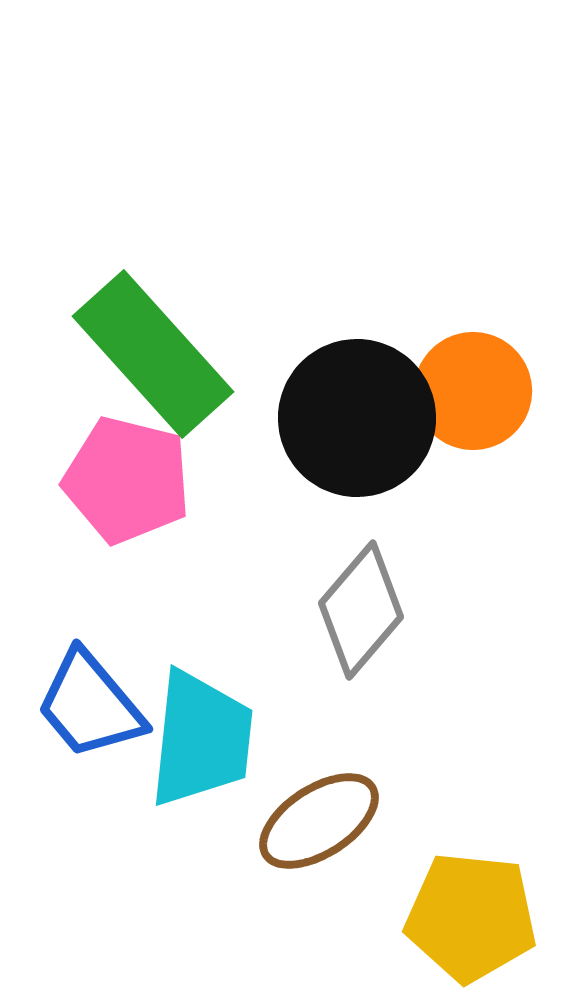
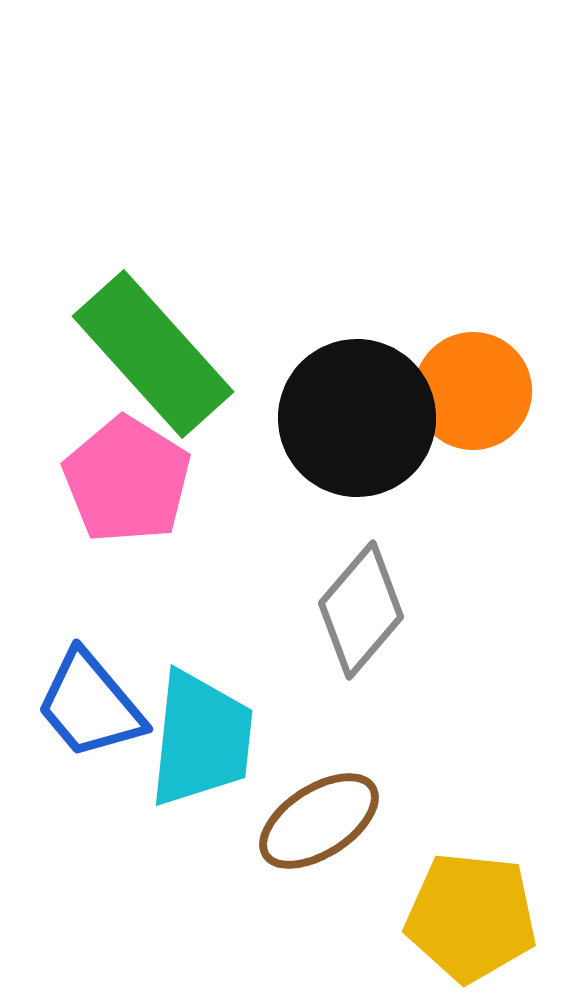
pink pentagon: rotated 18 degrees clockwise
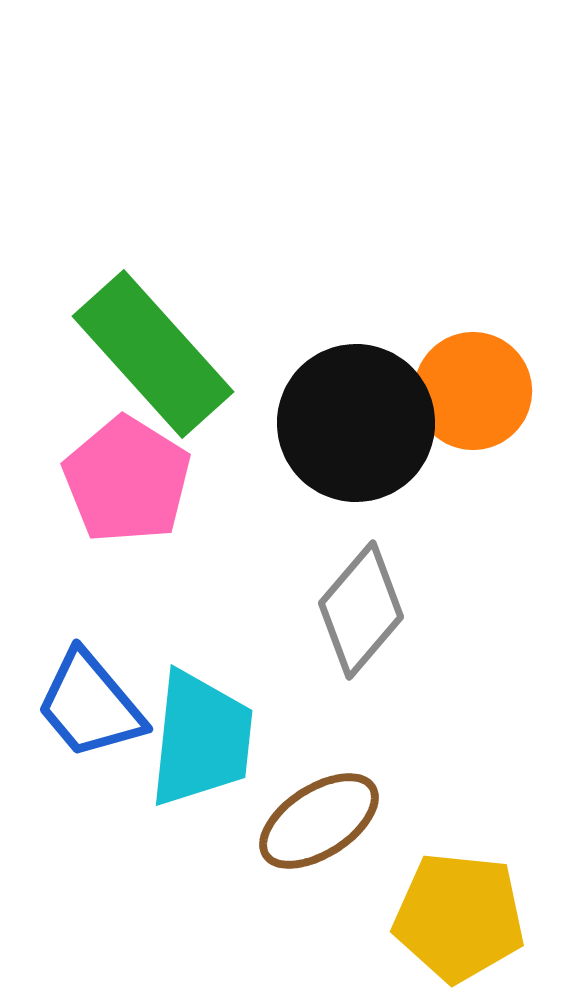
black circle: moved 1 px left, 5 px down
yellow pentagon: moved 12 px left
